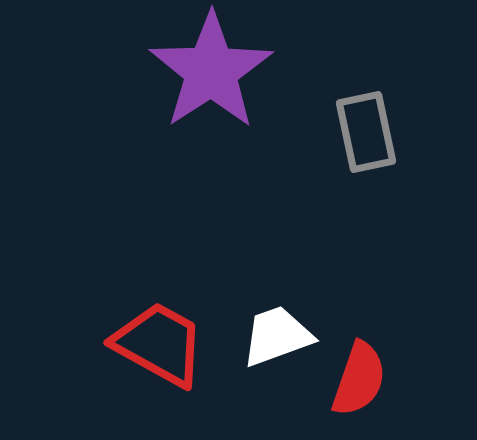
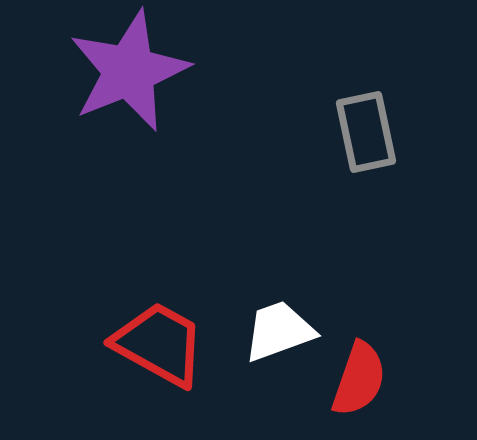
purple star: moved 82 px left; rotated 11 degrees clockwise
white trapezoid: moved 2 px right, 5 px up
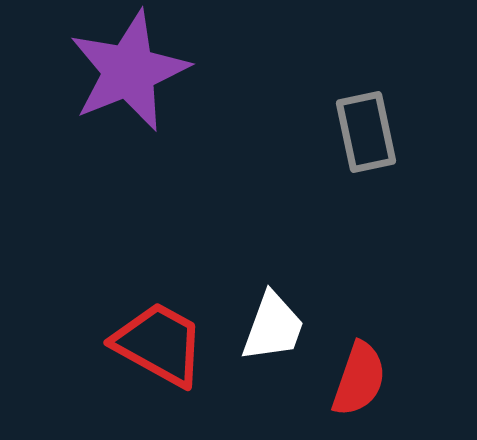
white trapezoid: moved 6 px left, 4 px up; rotated 130 degrees clockwise
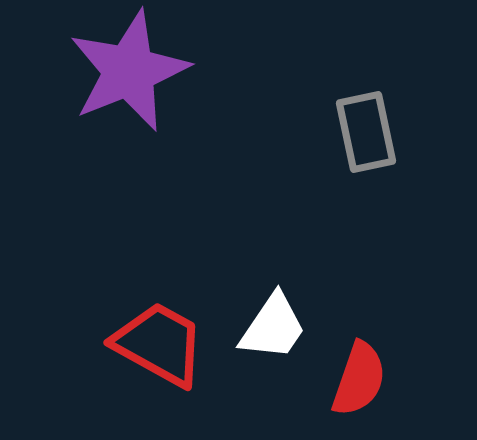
white trapezoid: rotated 14 degrees clockwise
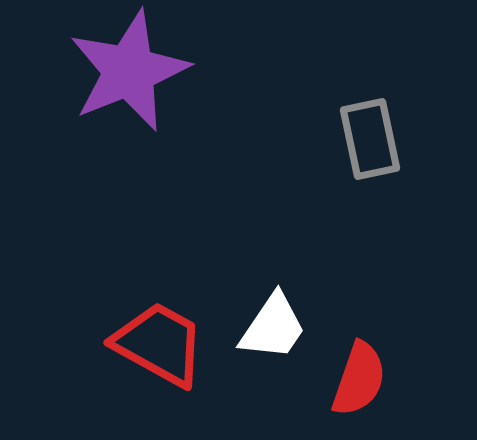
gray rectangle: moved 4 px right, 7 px down
